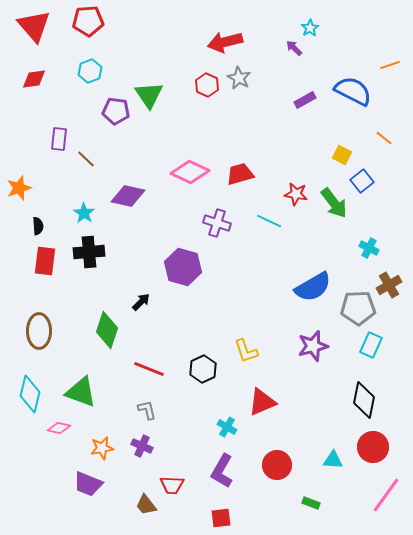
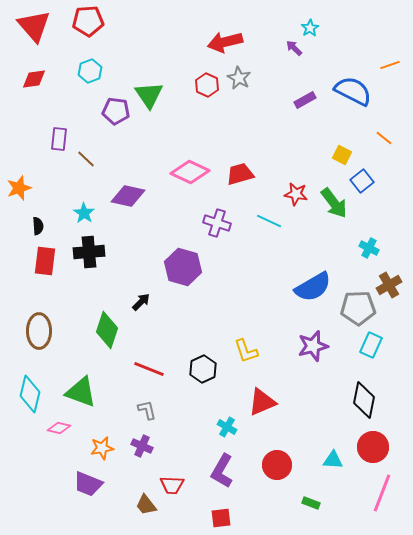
pink line at (386, 495): moved 4 px left, 2 px up; rotated 15 degrees counterclockwise
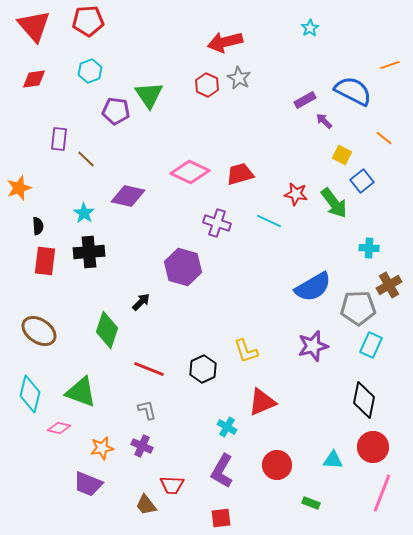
purple arrow at (294, 48): moved 30 px right, 73 px down
cyan cross at (369, 248): rotated 24 degrees counterclockwise
brown ellipse at (39, 331): rotated 56 degrees counterclockwise
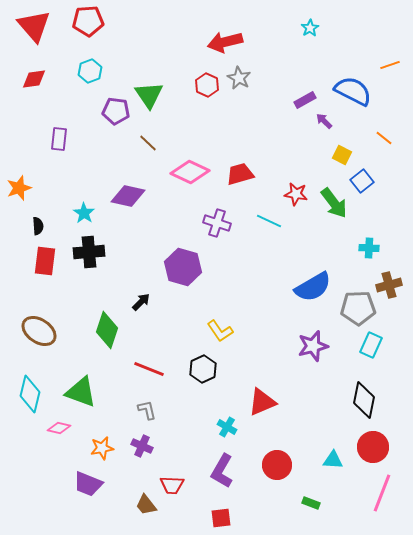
brown line at (86, 159): moved 62 px right, 16 px up
brown cross at (389, 285): rotated 15 degrees clockwise
yellow L-shape at (246, 351): moved 26 px left, 20 px up; rotated 16 degrees counterclockwise
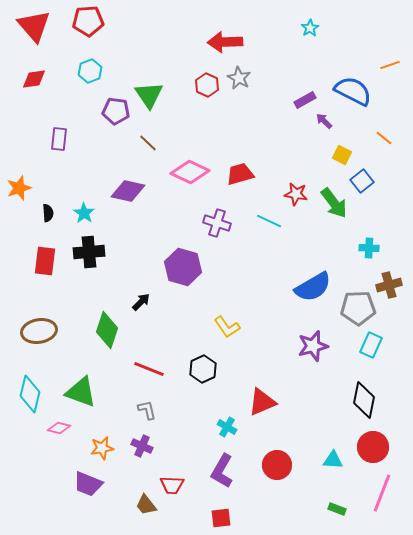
red arrow at (225, 42): rotated 12 degrees clockwise
purple diamond at (128, 196): moved 5 px up
black semicircle at (38, 226): moved 10 px right, 13 px up
brown ellipse at (39, 331): rotated 44 degrees counterclockwise
yellow L-shape at (220, 331): moved 7 px right, 4 px up
green rectangle at (311, 503): moved 26 px right, 6 px down
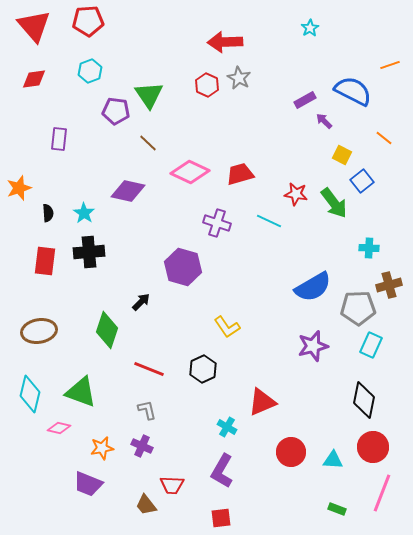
red circle at (277, 465): moved 14 px right, 13 px up
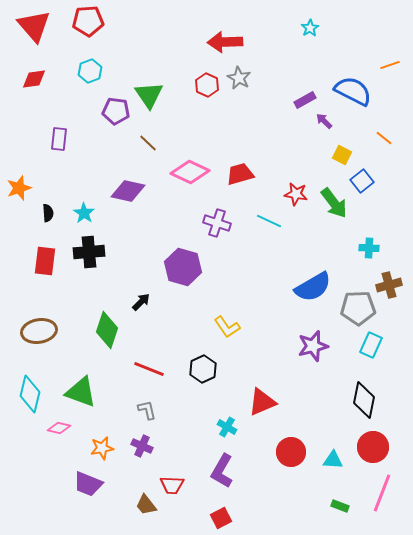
green rectangle at (337, 509): moved 3 px right, 3 px up
red square at (221, 518): rotated 20 degrees counterclockwise
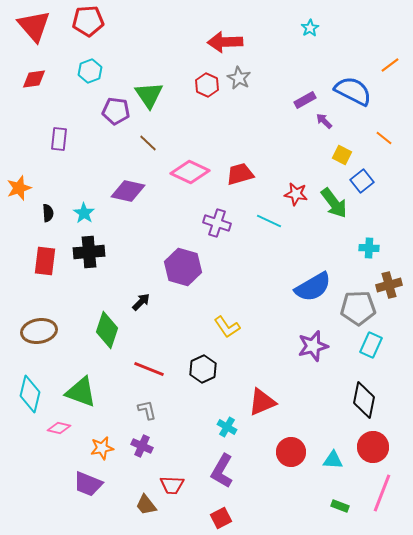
orange line at (390, 65): rotated 18 degrees counterclockwise
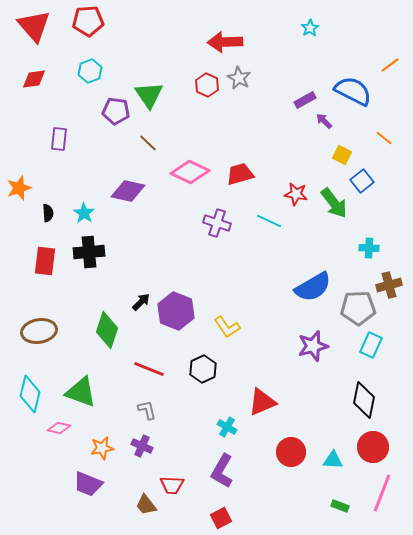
purple hexagon at (183, 267): moved 7 px left, 44 px down; rotated 6 degrees clockwise
